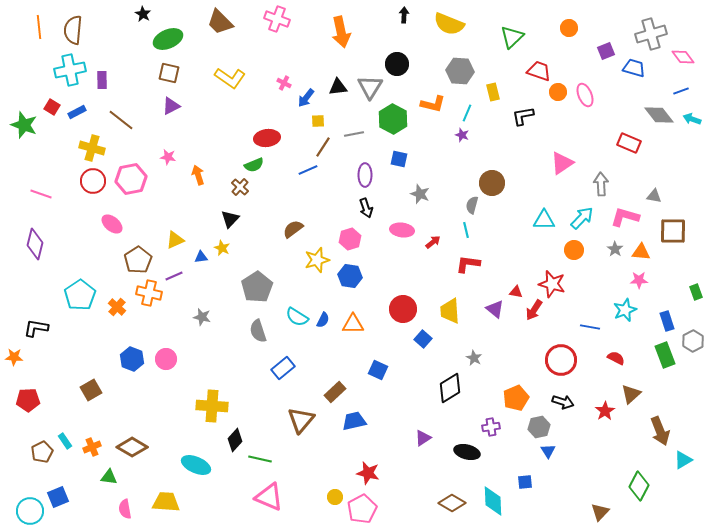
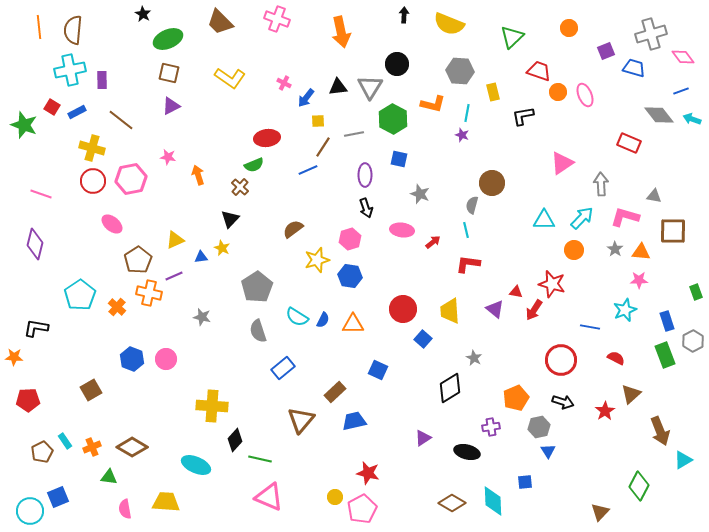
cyan line at (467, 113): rotated 12 degrees counterclockwise
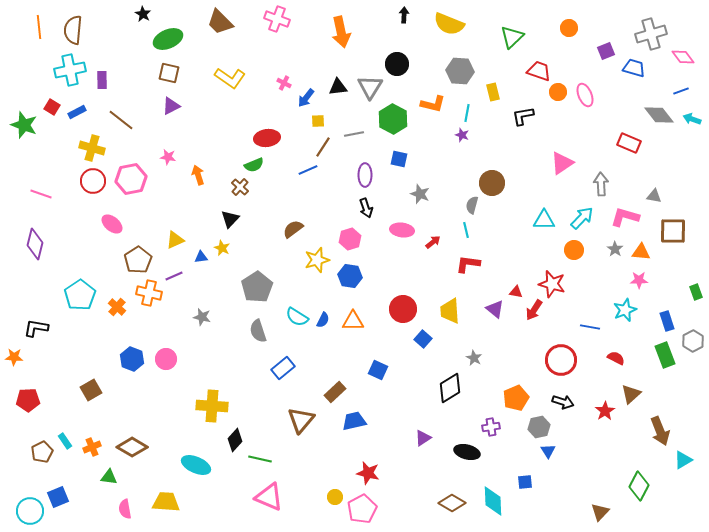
orange triangle at (353, 324): moved 3 px up
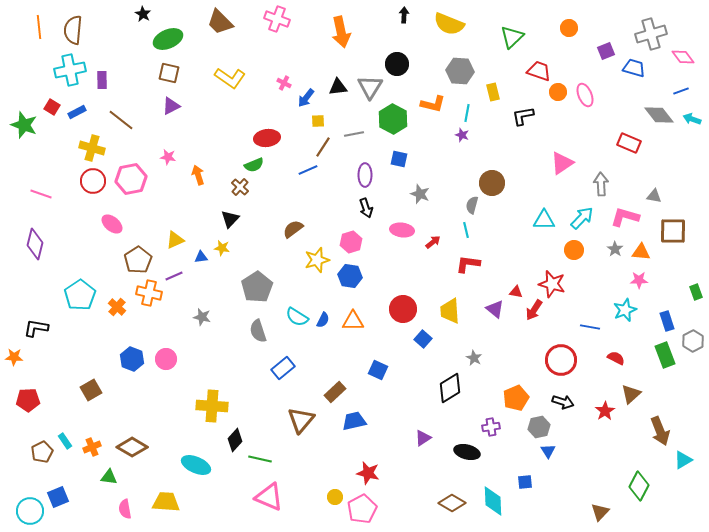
pink hexagon at (350, 239): moved 1 px right, 3 px down
yellow star at (222, 248): rotated 14 degrees counterclockwise
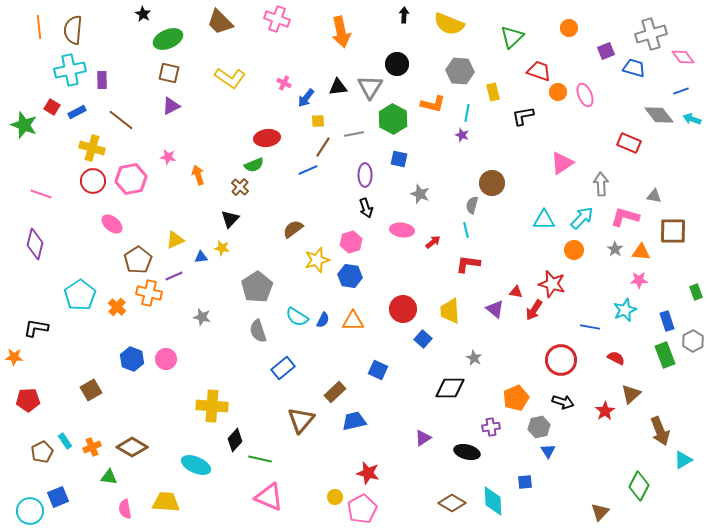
black diamond at (450, 388): rotated 32 degrees clockwise
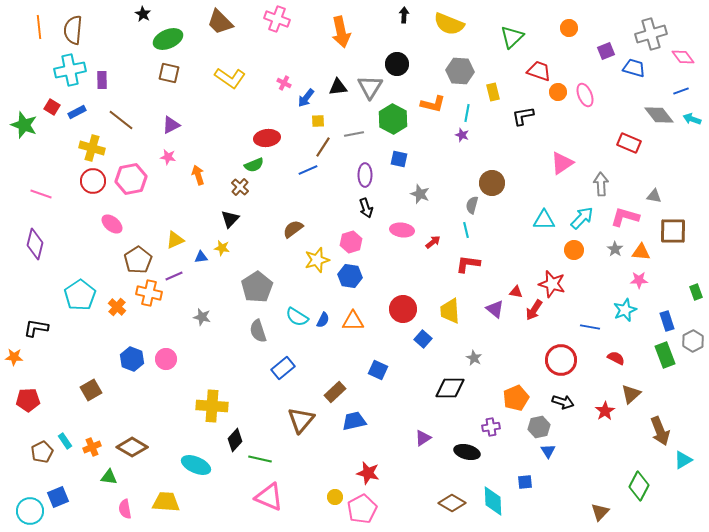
purple triangle at (171, 106): moved 19 px down
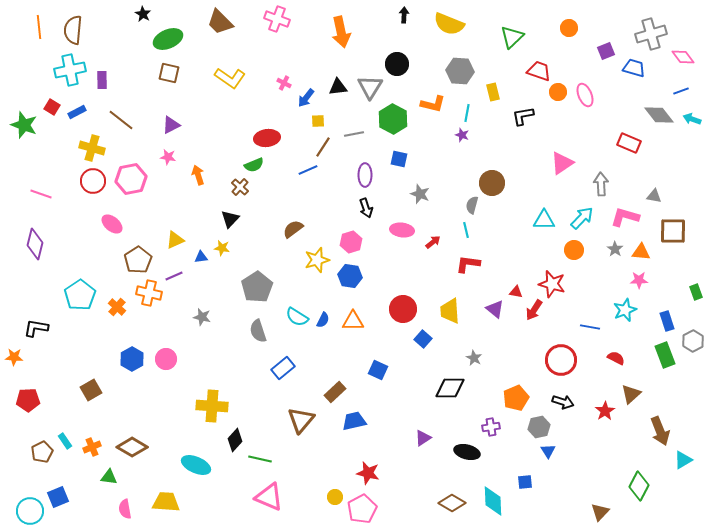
blue hexagon at (132, 359): rotated 10 degrees clockwise
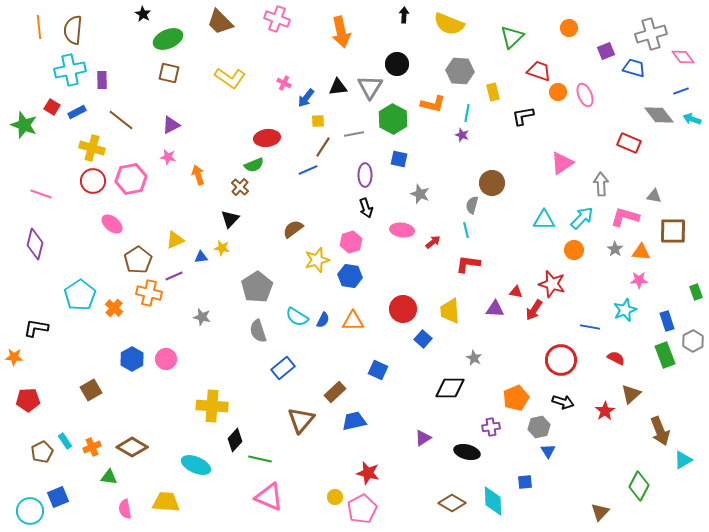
orange cross at (117, 307): moved 3 px left, 1 px down
purple triangle at (495, 309): rotated 36 degrees counterclockwise
